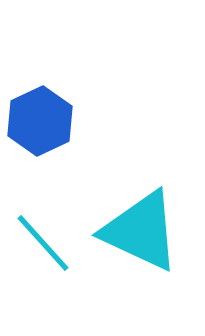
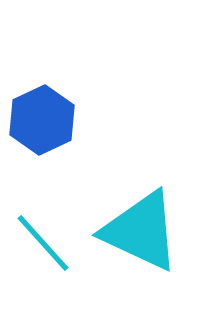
blue hexagon: moved 2 px right, 1 px up
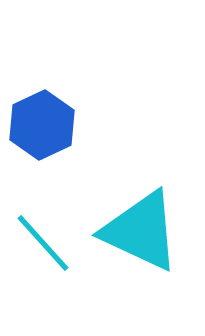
blue hexagon: moved 5 px down
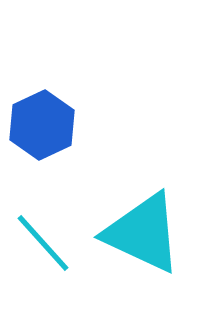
cyan triangle: moved 2 px right, 2 px down
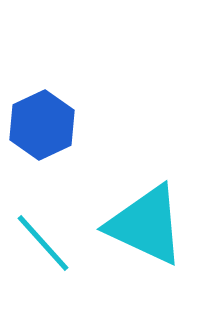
cyan triangle: moved 3 px right, 8 px up
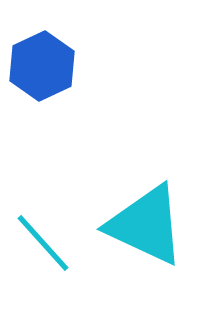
blue hexagon: moved 59 px up
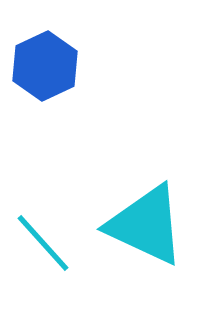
blue hexagon: moved 3 px right
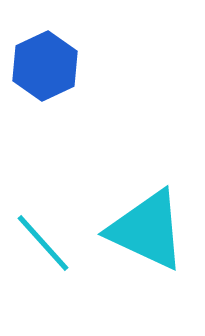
cyan triangle: moved 1 px right, 5 px down
